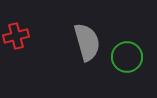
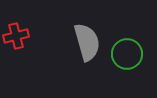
green circle: moved 3 px up
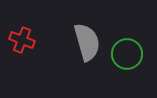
red cross: moved 6 px right, 4 px down; rotated 35 degrees clockwise
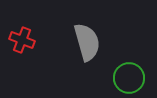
green circle: moved 2 px right, 24 px down
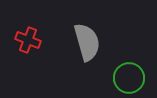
red cross: moved 6 px right
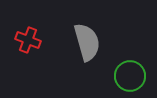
green circle: moved 1 px right, 2 px up
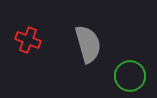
gray semicircle: moved 1 px right, 2 px down
